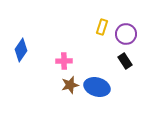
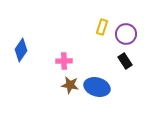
brown star: rotated 24 degrees clockwise
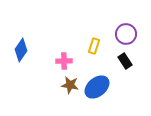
yellow rectangle: moved 8 px left, 19 px down
blue ellipse: rotated 55 degrees counterclockwise
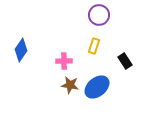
purple circle: moved 27 px left, 19 px up
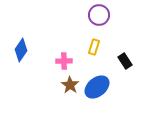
yellow rectangle: moved 1 px down
brown star: rotated 24 degrees clockwise
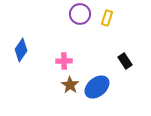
purple circle: moved 19 px left, 1 px up
yellow rectangle: moved 13 px right, 29 px up
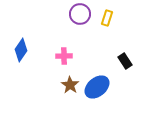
pink cross: moved 5 px up
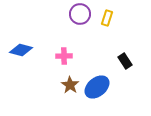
blue diamond: rotated 70 degrees clockwise
